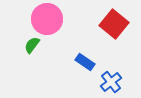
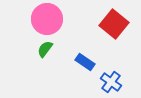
green semicircle: moved 13 px right, 4 px down
blue cross: rotated 15 degrees counterclockwise
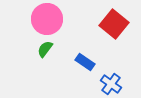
blue cross: moved 2 px down
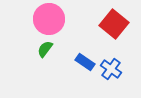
pink circle: moved 2 px right
blue cross: moved 15 px up
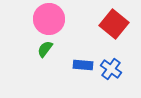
blue rectangle: moved 2 px left, 3 px down; rotated 30 degrees counterclockwise
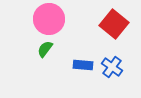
blue cross: moved 1 px right, 2 px up
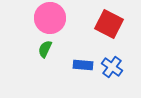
pink circle: moved 1 px right, 1 px up
red square: moved 5 px left; rotated 12 degrees counterclockwise
green semicircle: rotated 12 degrees counterclockwise
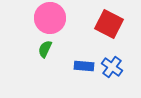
blue rectangle: moved 1 px right, 1 px down
